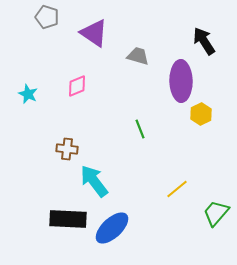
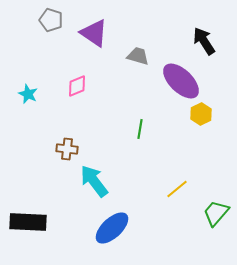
gray pentagon: moved 4 px right, 3 px down
purple ellipse: rotated 45 degrees counterclockwise
green line: rotated 30 degrees clockwise
black rectangle: moved 40 px left, 3 px down
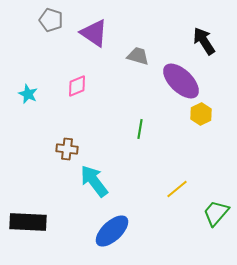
blue ellipse: moved 3 px down
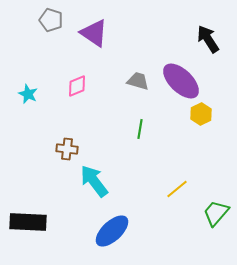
black arrow: moved 4 px right, 2 px up
gray trapezoid: moved 25 px down
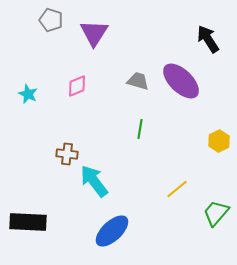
purple triangle: rotated 28 degrees clockwise
yellow hexagon: moved 18 px right, 27 px down
brown cross: moved 5 px down
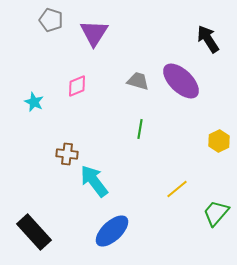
cyan star: moved 6 px right, 8 px down
black rectangle: moved 6 px right, 10 px down; rotated 45 degrees clockwise
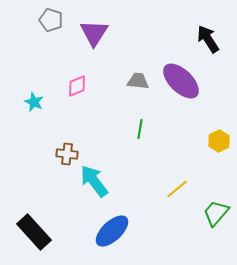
gray trapezoid: rotated 10 degrees counterclockwise
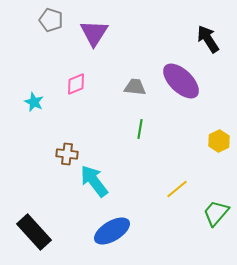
gray trapezoid: moved 3 px left, 6 px down
pink diamond: moved 1 px left, 2 px up
blue ellipse: rotated 12 degrees clockwise
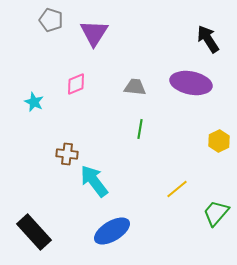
purple ellipse: moved 10 px right, 2 px down; rotated 33 degrees counterclockwise
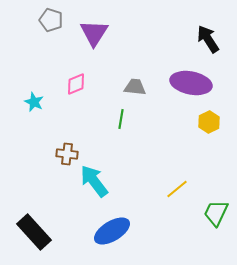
green line: moved 19 px left, 10 px up
yellow hexagon: moved 10 px left, 19 px up
green trapezoid: rotated 16 degrees counterclockwise
